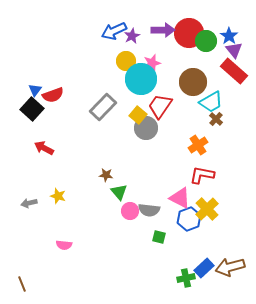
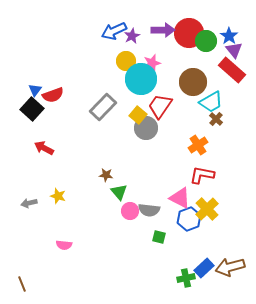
red rectangle: moved 2 px left, 1 px up
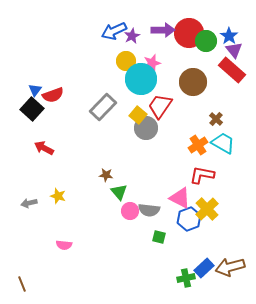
cyan trapezoid: moved 12 px right, 41 px down; rotated 120 degrees counterclockwise
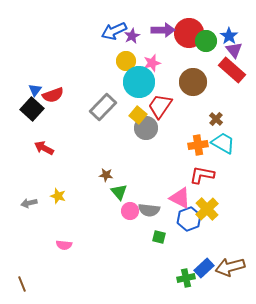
cyan circle: moved 2 px left, 3 px down
orange cross: rotated 24 degrees clockwise
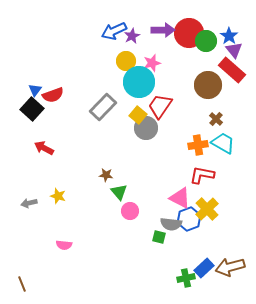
brown circle: moved 15 px right, 3 px down
gray semicircle: moved 22 px right, 14 px down
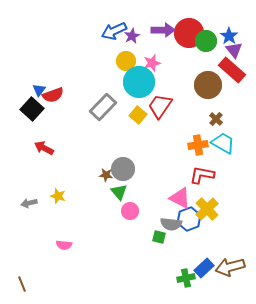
blue triangle: moved 4 px right
gray circle: moved 23 px left, 41 px down
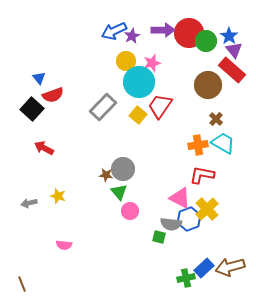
blue triangle: moved 12 px up; rotated 16 degrees counterclockwise
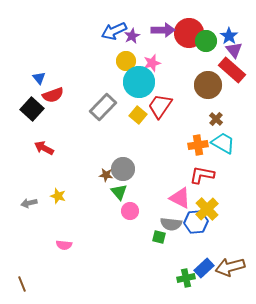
blue hexagon: moved 7 px right, 3 px down; rotated 15 degrees clockwise
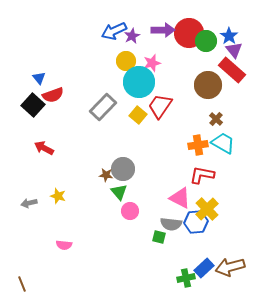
black square: moved 1 px right, 4 px up
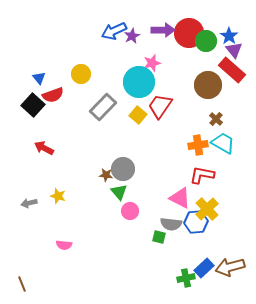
yellow circle: moved 45 px left, 13 px down
